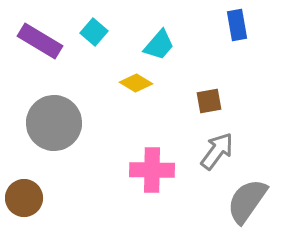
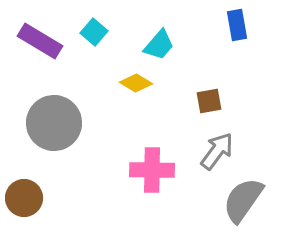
gray semicircle: moved 4 px left, 1 px up
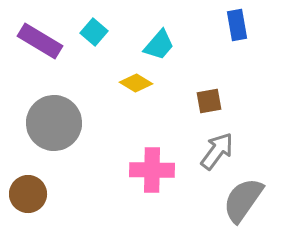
brown circle: moved 4 px right, 4 px up
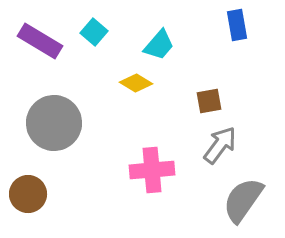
gray arrow: moved 3 px right, 6 px up
pink cross: rotated 6 degrees counterclockwise
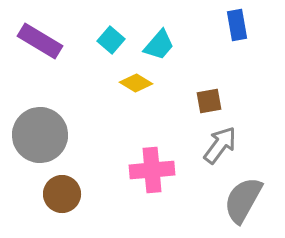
cyan square: moved 17 px right, 8 px down
gray circle: moved 14 px left, 12 px down
brown circle: moved 34 px right
gray semicircle: rotated 6 degrees counterclockwise
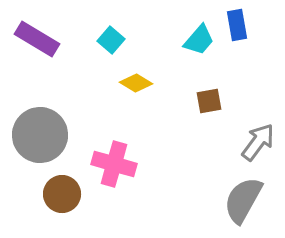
purple rectangle: moved 3 px left, 2 px up
cyan trapezoid: moved 40 px right, 5 px up
gray arrow: moved 38 px right, 3 px up
pink cross: moved 38 px left, 6 px up; rotated 21 degrees clockwise
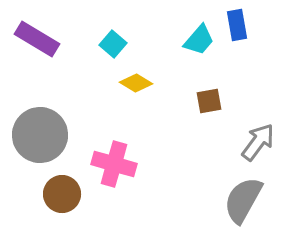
cyan square: moved 2 px right, 4 px down
